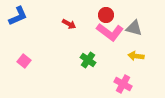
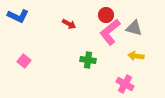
blue L-shape: rotated 50 degrees clockwise
pink L-shape: rotated 104 degrees clockwise
green cross: rotated 28 degrees counterclockwise
pink cross: moved 2 px right
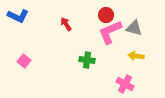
red arrow: moved 3 px left; rotated 152 degrees counterclockwise
pink L-shape: rotated 16 degrees clockwise
green cross: moved 1 px left
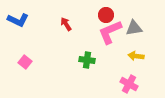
blue L-shape: moved 4 px down
gray triangle: rotated 24 degrees counterclockwise
pink square: moved 1 px right, 1 px down
pink cross: moved 4 px right
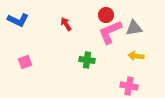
pink square: rotated 32 degrees clockwise
pink cross: moved 2 px down; rotated 18 degrees counterclockwise
